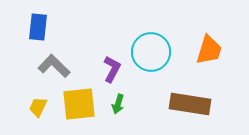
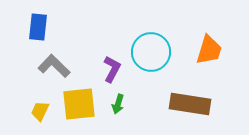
yellow trapezoid: moved 2 px right, 4 px down
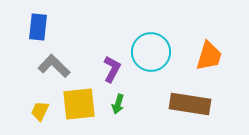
orange trapezoid: moved 6 px down
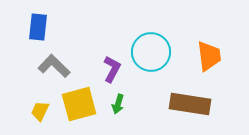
orange trapezoid: rotated 24 degrees counterclockwise
yellow square: rotated 9 degrees counterclockwise
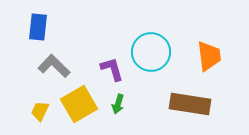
purple L-shape: rotated 44 degrees counterclockwise
yellow square: rotated 15 degrees counterclockwise
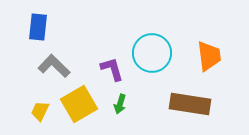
cyan circle: moved 1 px right, 1 px down
green arrow: moved 2 px right
